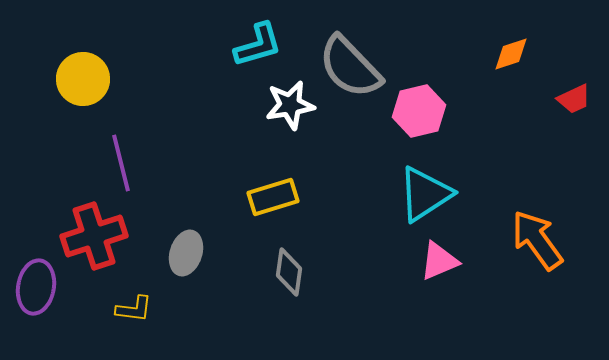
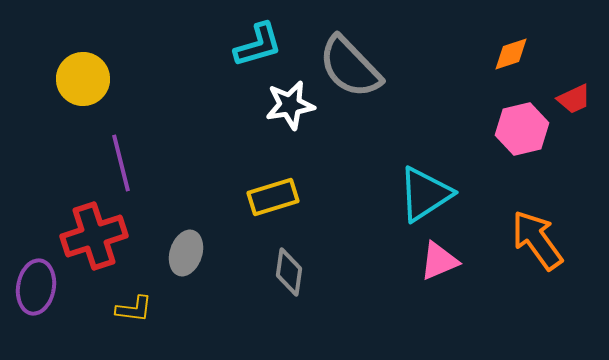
pink hexagon: moved 103 px right, 18 px down
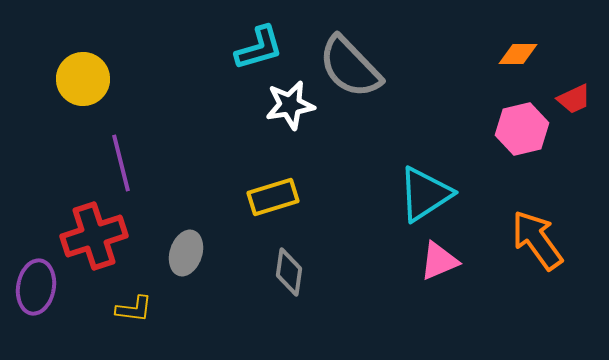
cyan L-shape: moved 1 px right, 3 px down
orange diamond: moved 7 px right; rotated 18 degrees clockwise
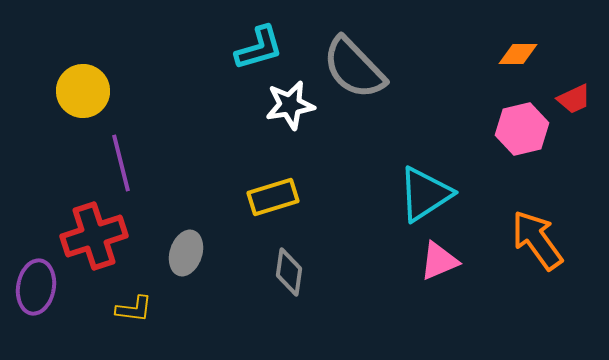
gray semicircle: moved 4 px right, 1 px down
yellow circle: moved 12 px down
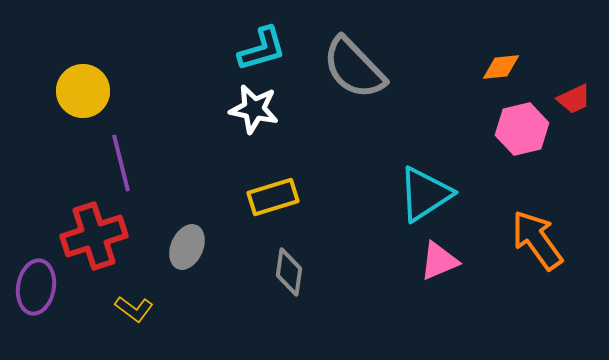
cyan L-shape: moved 3 px right, 1 px down
orange diamond: moved 17 px left, 13 px down; rotated 6 degrees counterclockwise
white star: moved 36 px left, 4 px down; rotated 21 degrees clockwise
gray ellipse: moved 1 px right, 6 px up; rotated 6 degrees clockwise
yellow L-shape: rotated 30 degrees clockwise
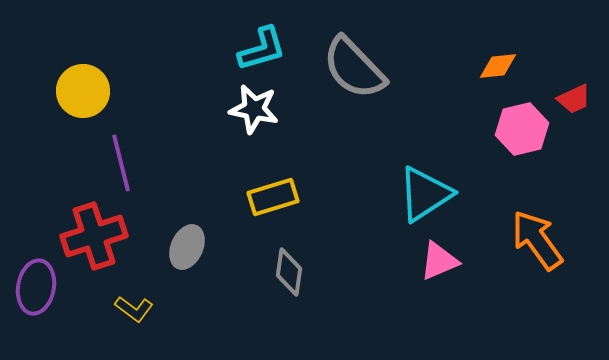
orange diamond: moved 3 px left, 1 px up
